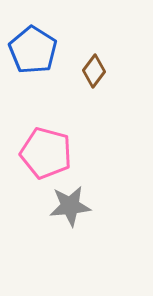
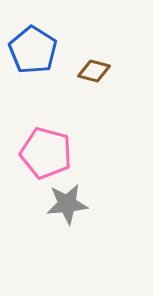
brown diamond: rotated 68 degrees clockwise
gray star: moved 3 px left, 2 px up
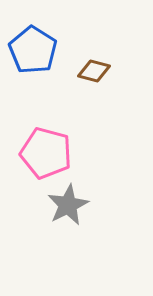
gray star: moved 1 px right, 1 px down; rotated 21 degrees counterclockwise
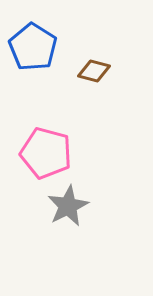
blue pentagon: moved 3 px up
gray star: moved 1 px down
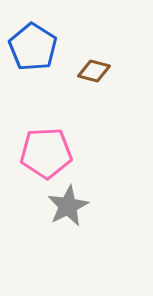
pink pentagon: rotated 18 degrees counterclockwise
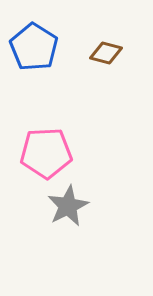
blue pentagon: moved 1 px right
brown diamond: moved 12 px right, 18 px up
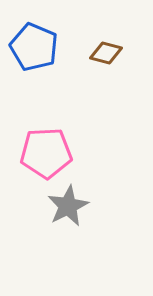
blue pentagon: rotated 9 degrees counterclockwise
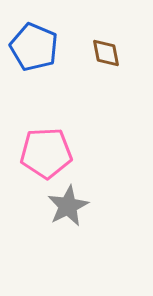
brown diamond: rotated 64 degrees clockwise
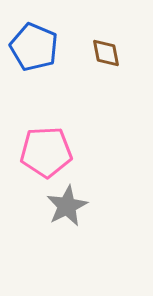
pink pentagon: moved 1 px up
gray star: moved 1 px left
